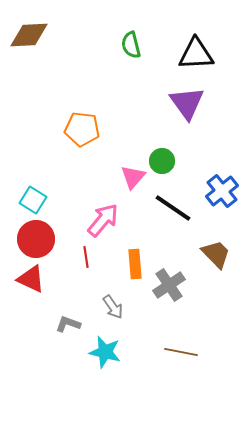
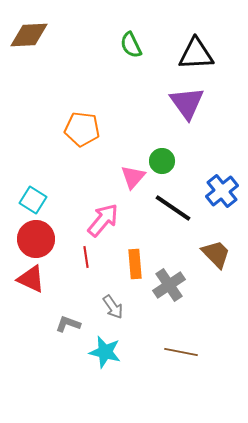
green semicircle: rotated 12 degrees counterclockwise
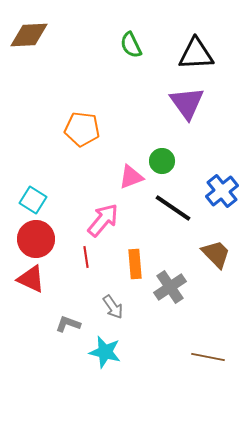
pink triangle: moved 2 px left; rotated 28 degrees clockwise
gray cross: moved 1 px right, 2 px down
brown line: moved 27 px right, 5 px down
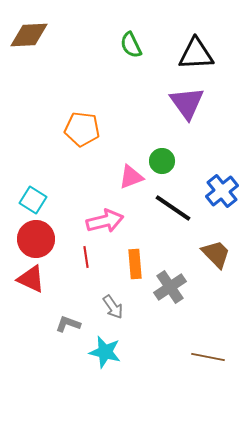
pink arrow: moved 2 px right, 1 px down; rotated 36 degrees clockwise
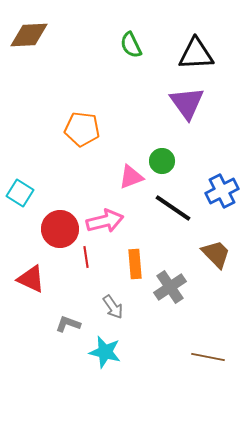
blue cross: rotated 12 degrees clockwise
cyan square: moved 13 px left, 7 px up
red circle: moved 24 px right, 10 px up
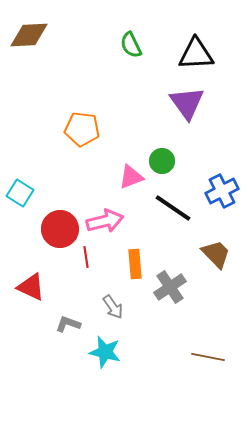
red triangle: moved 8 px down
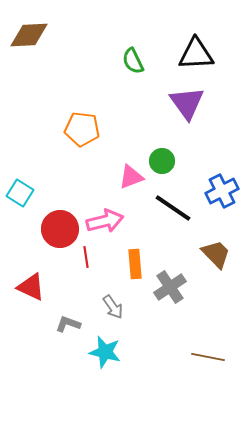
green semicircle: moved 2 px right, 16 px down
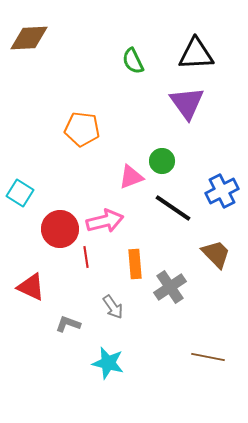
brown diamond: moved 3 px down
cyan star: moved 3 px right, 11 px down
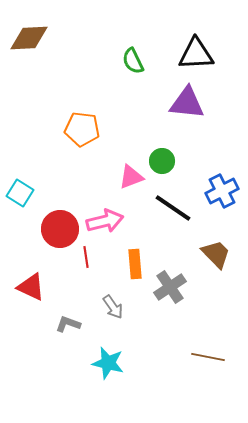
purple triangle: rotated 48 degrees counterclockwise
